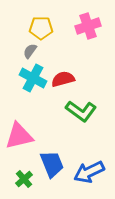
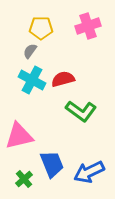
cyan cross: moved 1 px left, 2 px down
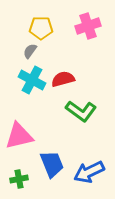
green cross: moved 5 px left; rotated 30 degrees clockwise
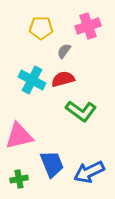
gray semicircle: moved 34 px right
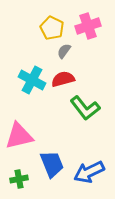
yellow pentagon: moved 11 px right; rotated 25 degrees clockwise
green L-shape: moved 4 px right, 3 px up; rotated 16 degrees clockwise
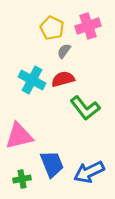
green cross: moved 3 px right
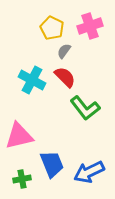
pink cross: moved 2 px right
red semicircle: moved 2 px right, 2 px up; rotated 60 degrees clockwise
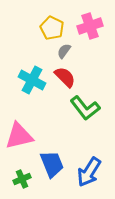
blue arrow: rotated 32 degrees counterclockwise
green cross: rotated 12 degrees counterclockwise
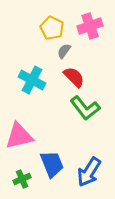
red semicircle: moved 9 px right
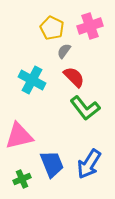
blue arrow: moved 8 px up
